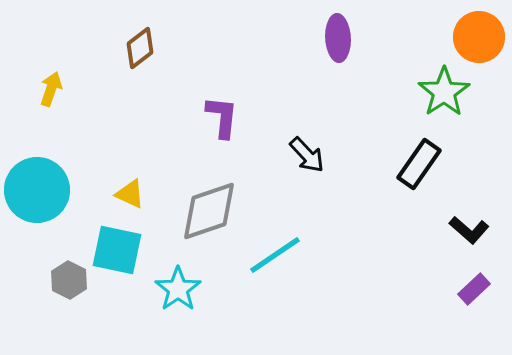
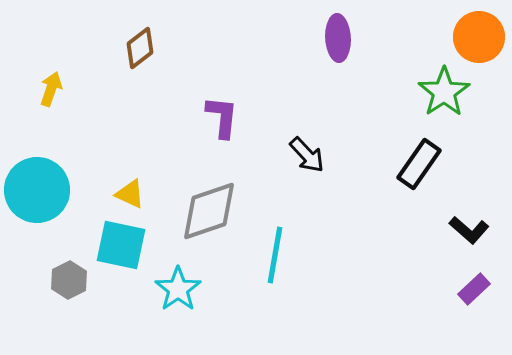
cyan square: moved 4 px right, 5 px up
cyan line: rotated 46 degrees counterclockwise
gray hexagon: rotated 6 degrees clockwise
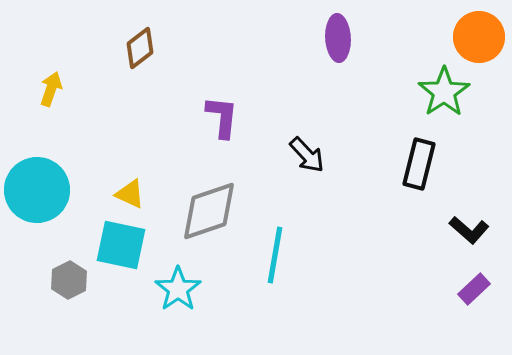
black rectangle: rotated 21 degrees counterclockwise
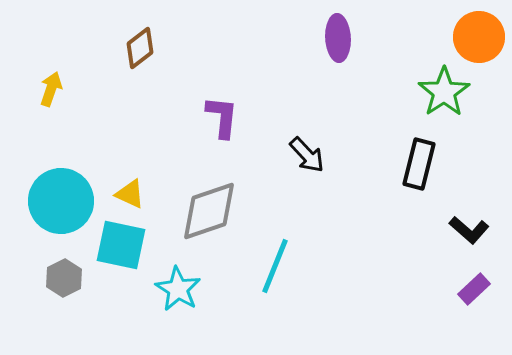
cyan circle: moved 24 px right, 11 px down
cyan line: moved 11 px down; rotated 12 degrees clockwise
gray hexagon: moved 5 px left, 2 px up
cyan star: rotated 6 degrees counterclockwise
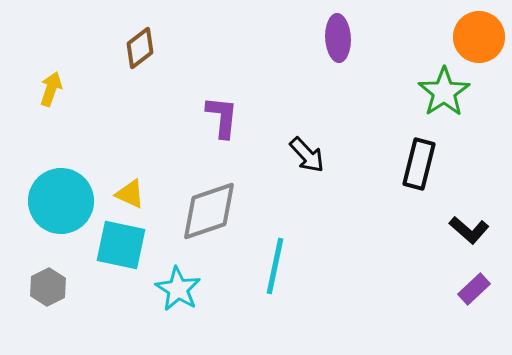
cyan line: rotated 10 degrees counterclockwise
gray hexagon: moved 16 px left, 9 px down
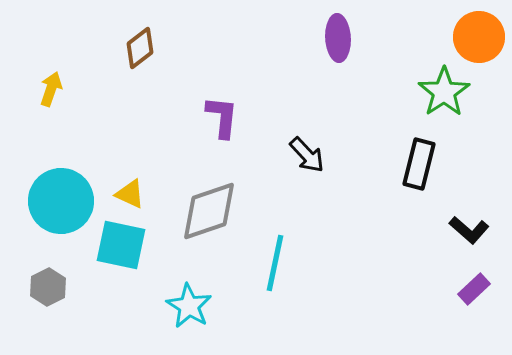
cyan line: moved 3 px up
cyan star: moved 11 px right, 17 px down
